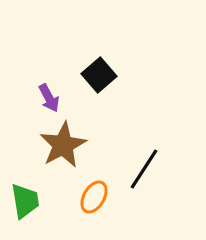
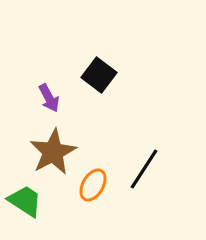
black square: rotated 12 degrees counterclockwise
brown star: moved 10 px left, 7 px down
orange ellipse: moved 1 px left, 12 px up
green trapezoid: rotated 48 degrees counterclockwise
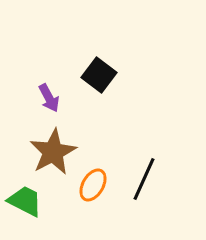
black line: moved 10 px down; rotated 9 degrees counterclockwise
green trapezoid: rotated 6 degrees counterclockwise
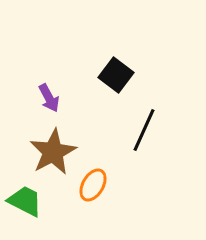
black square: moved 17 px right
black line: moved 49 px up
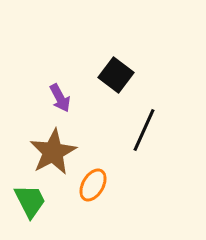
purple arrow: moved 11 px right
green trapezoid: moved 5 px right; rotated 36 degrees clockwise
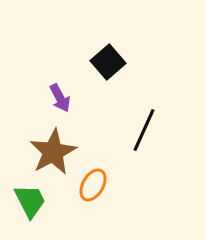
black square: moved 8 px left, 13 px up; rotated 12 degrees clockwise
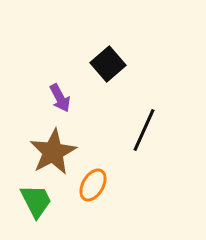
black square: moved 2 px down
green trapezoid: moved 6 px right
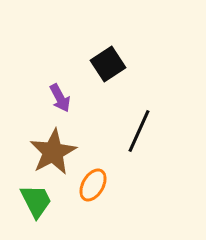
black square: rotated 8 degrees clockwise
black line: moved 5 px left, 1 px down
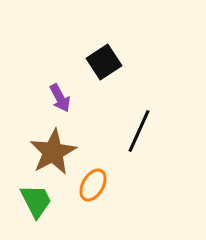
black square: moved 4 px left, 2 px up
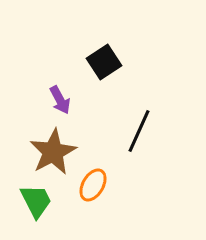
purple arrow: moved 2 px down
